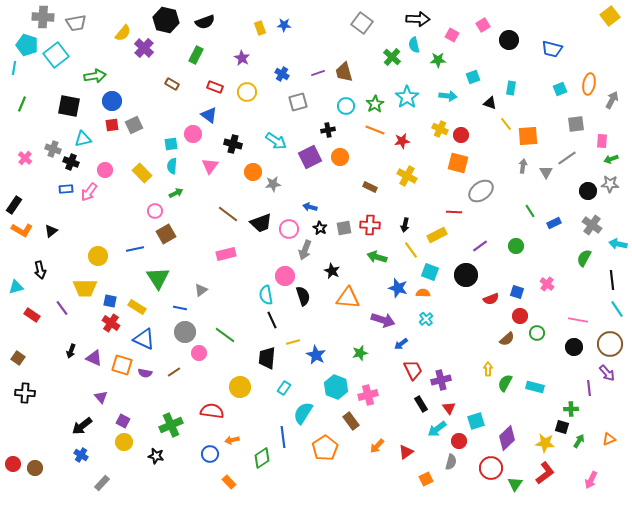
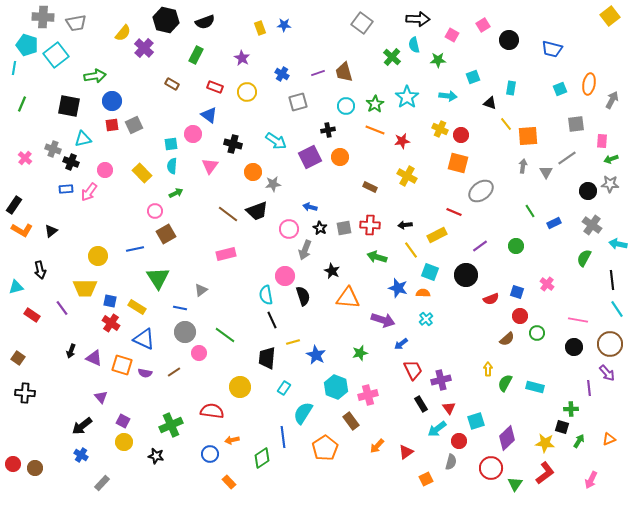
red line at (454, 212): rotated 21 degrees clockwise
black trapezoid at (261, 223): moved 4 px left, 12 px up
black arrow at (405, 225): rotated 72 degrees clockwise
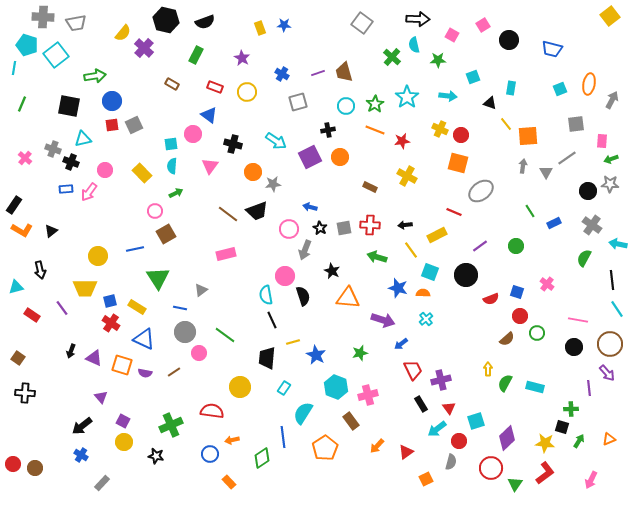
blue square at (110, 301): rotated 24 degrees counterclockwise
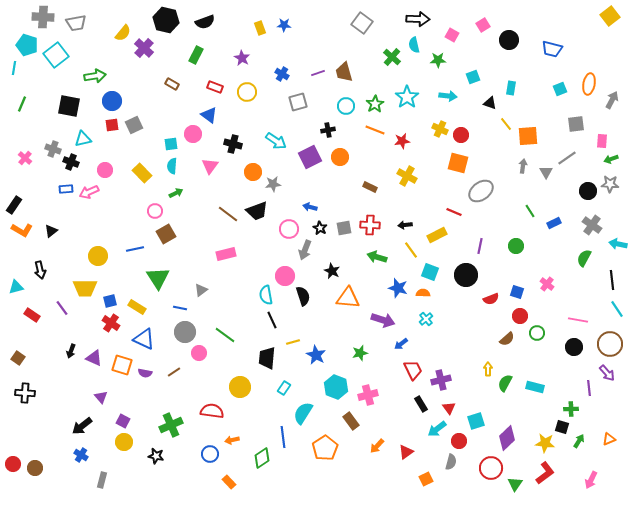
pink arrow at (89, 192): rotated 30 degrees clockwise
purple line at (480, 246): rotated 42 degrees counterclockwise
gray rectangle at (102, 483): moved 3 px up; rotated 28 degrees counterclockwise
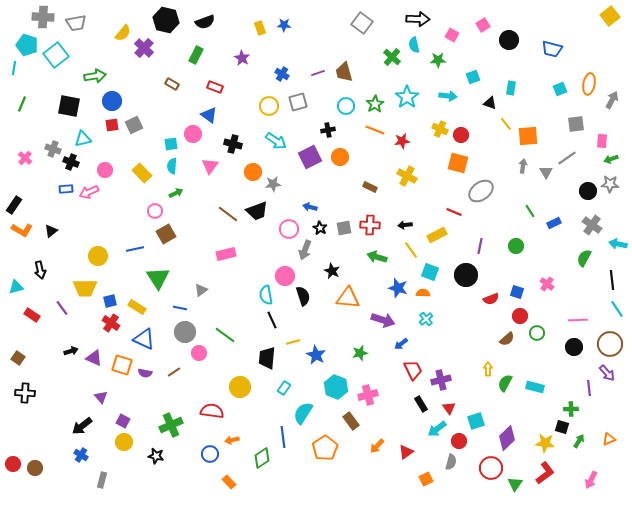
yellow circle at (247, 92): moved 22 px right, 14 px down
pink line at (578, 320): rotated 12 degrees counterclockwise
black arrow at (71, 351): rotated 128 degrees counterclockwise
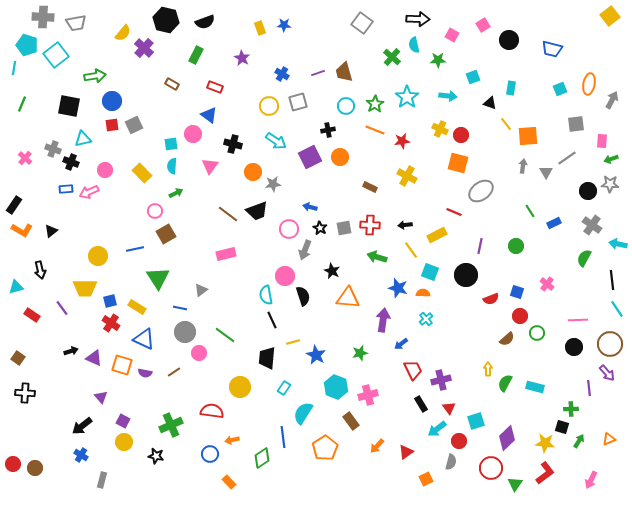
purple arrow at (383, 320): rotated 100 degrees counterclockwise
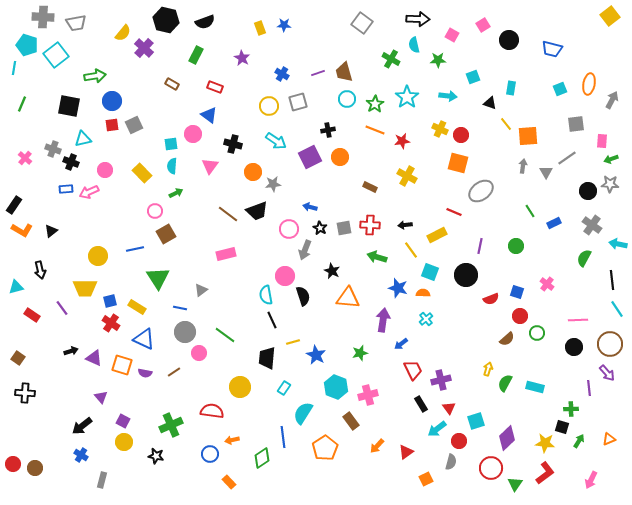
green cross at (392, 57): moved 1 px left, 2 px down; rotated 12 degrees counterclockwise
cyan circle at (346, 106): moved 1 px right, 7 px up
yellow arrow at (488, 369): rotated 16 degrees clockwise
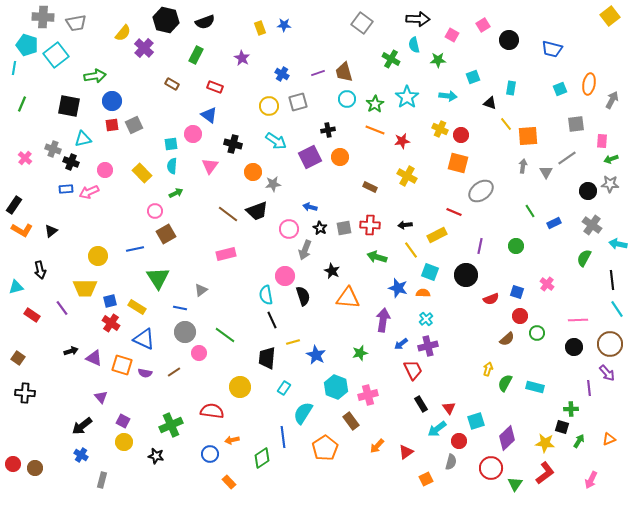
purple cross at (441, 380): moved 13 px left, 34 px up
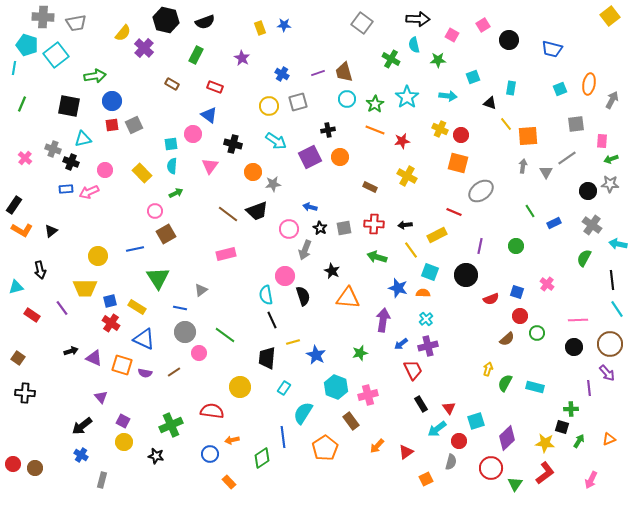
red cross at (370, 225): moved 4 px right, 1 px up
